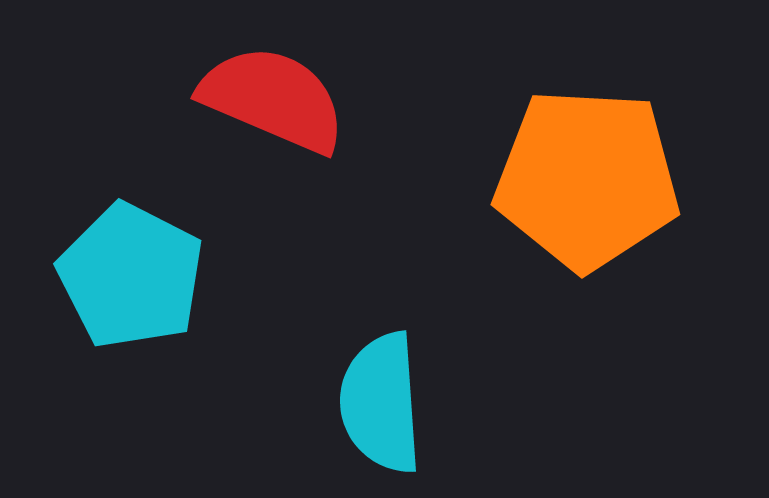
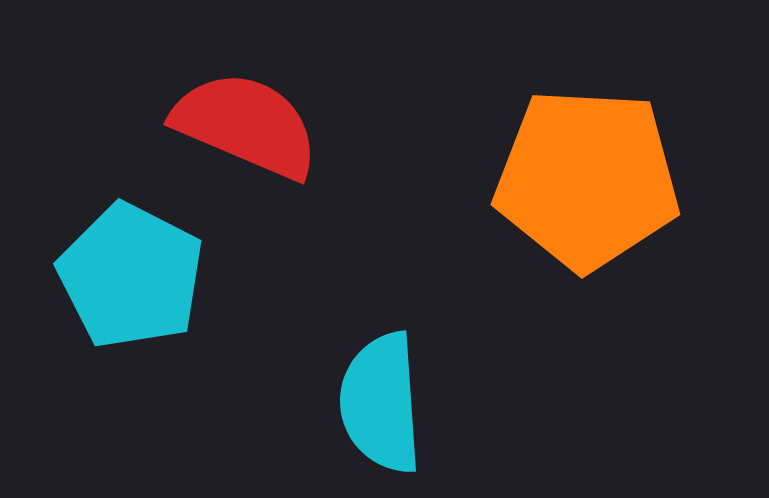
red semicircle: moved 27 px left, 26 px down
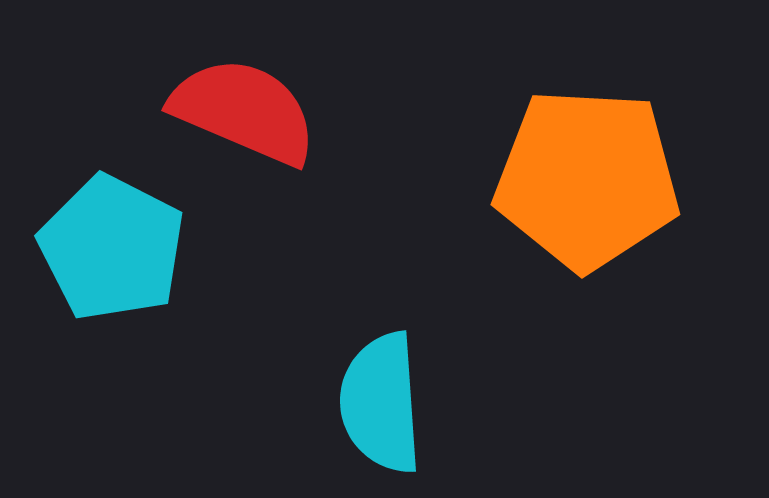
red semicircle: moved 2 px left, 14 px up
cyan pentagon: moved 19 px left, 28 px up
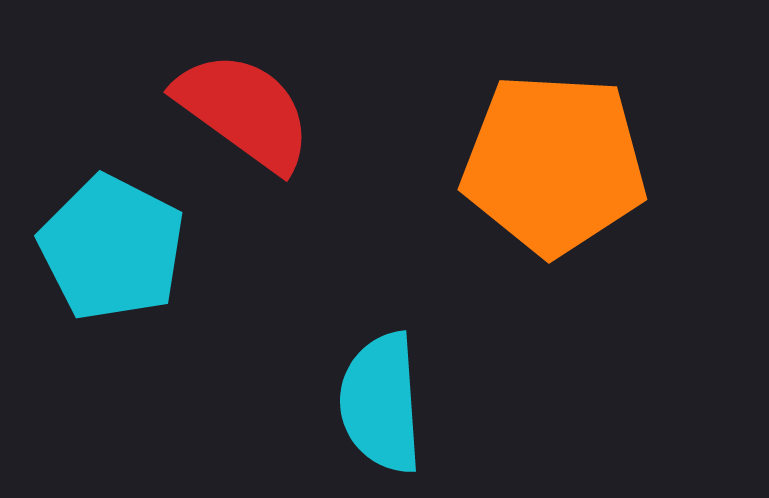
red semicircle: rotated 13 degrees clockwise
orange pentagon: moved 33 px left, 15 px up
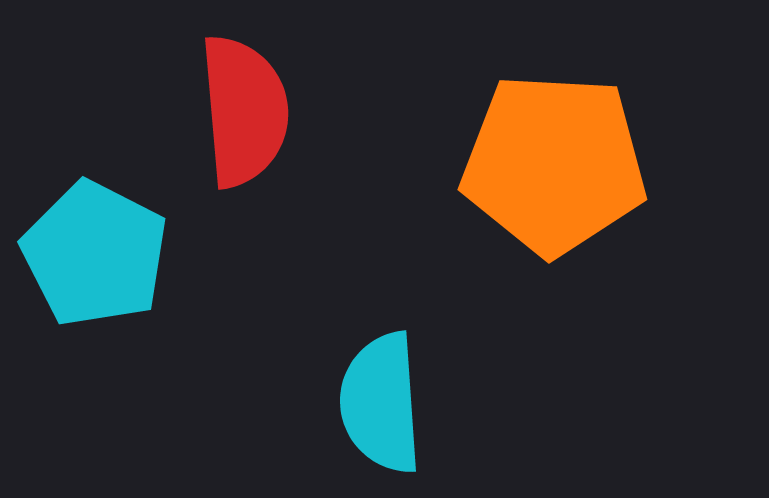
red semicircle: rotated 49 degrees clockwise
cyan pentagon: moved 17 px left, 6 px down
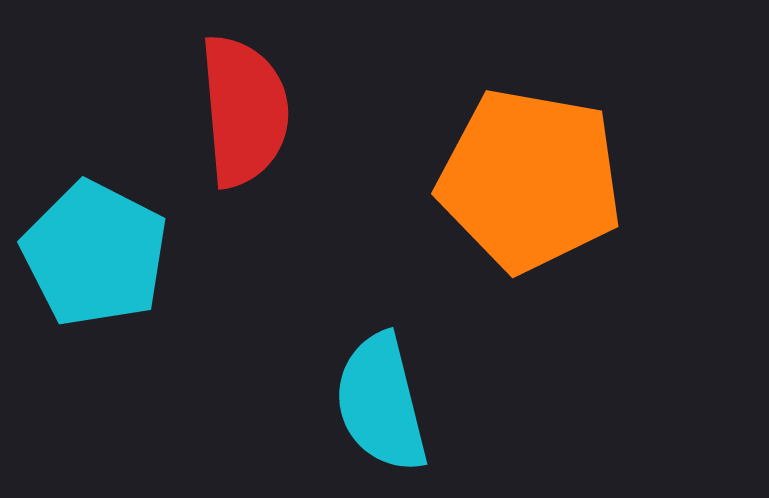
orange pentagon: moved 24 px left, 16 px down; rotated 7 degrees clockwise
cyan semicircle: rotated 10 degrees counterclockwise
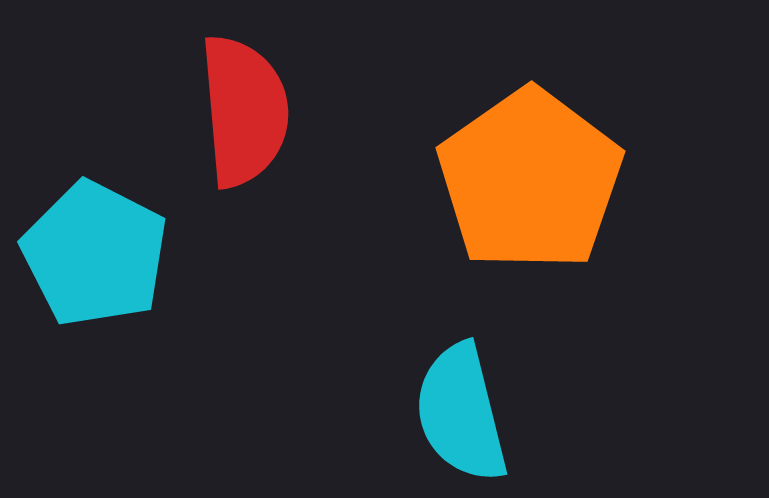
orange pentagon: rotated 27 degrees clockwise
cyan semicircle: moved 80 px right, 10 px down
